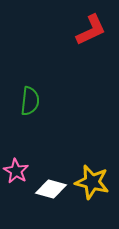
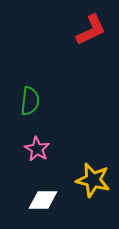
pink star: moved 21 px right, 22 px up
yellow star: moved 1 px right, 2 px up
white diamond: moved 8 px left, 11 px down; rotated 16 degrees counterclockwise
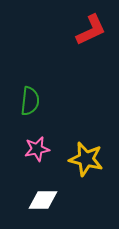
pink star: rotated 30 degrees clockwise
yellow star: moved 7 px left, 21 px up
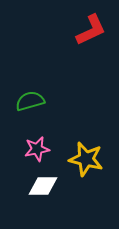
green semicircle: rotated 112 degrees counterclockwise
white diamond: moved 14 px up
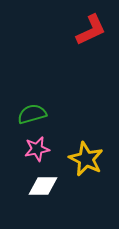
green semicircle: moved 2 px right, 13 px down
yellow star: rotated 12 degrees clockwise
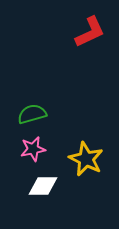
red L-shape: moved 1 px left, 2 px down
pink star: moved 4 px left
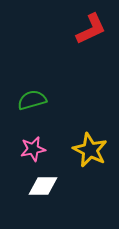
red L-shape: moved 1 px right, 3 px up
green semicircle: moved 14 px up
yellow star: moved 4 px right, 9 px up
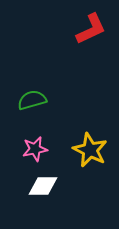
pink star: moved 2 px right
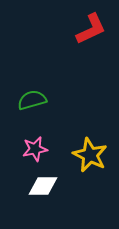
yellow star: moved 5 px down
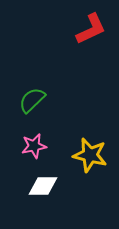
green semicircle: rotated 28 degrees counterclockwise
pink star: moved 1 px left, 3 px up
yellow star: rotated 12 degrees counterclockwise
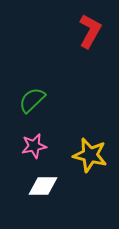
red L-shape: moved 1 px left, 2 px down; rotated 36 degrees counterclockwise
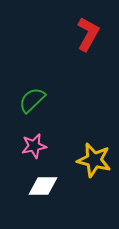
red L-shape: moved 2 px left, 3 px down
yellow star: moved 4 px right, 5 px down
